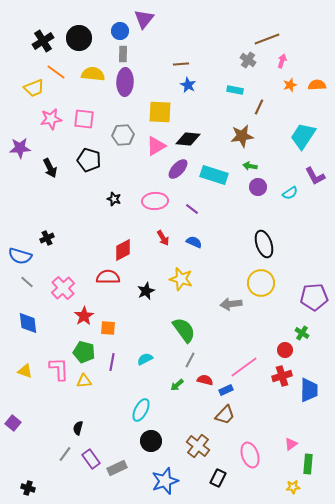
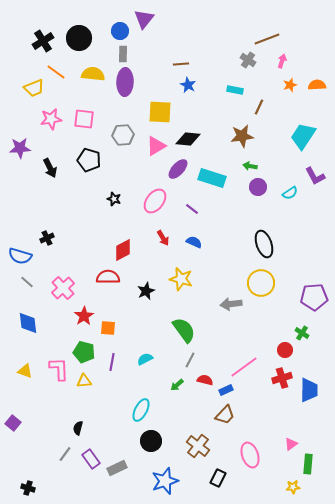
cyan rectangle at (214, 175): moved 2 px left, 3 px down
pink ellipse at (155, 201): rotated 50 degrees counterclockwise
red cross at (282, 376): moved 2 px down
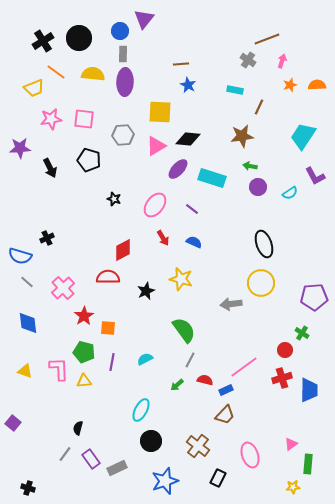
pink ellipse at (155, 201): moved 4 px down
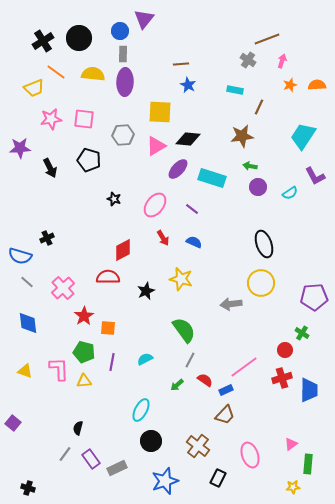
red semicircle at (205, 380): rotated 21 degrees clockwise
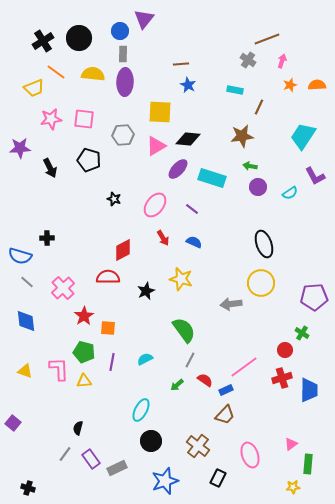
black cross at (47, 238): rotated 24 degrees clockwise
blue diamond at (28, 323): moved 2 px left, 2 px up
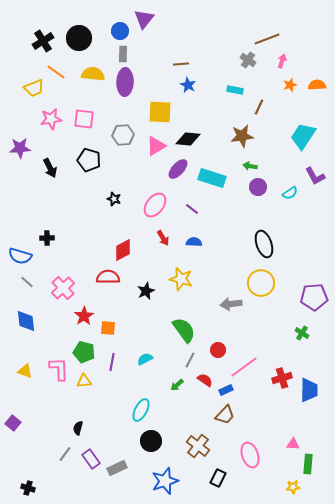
blue semicircle at (194, 242): rotated 21 degrees counterclockwise
red circle at (285, 350): moved 67 px left
pink triangle at (291, 444): moved 2 px right; rotated 40 degrees clockwise
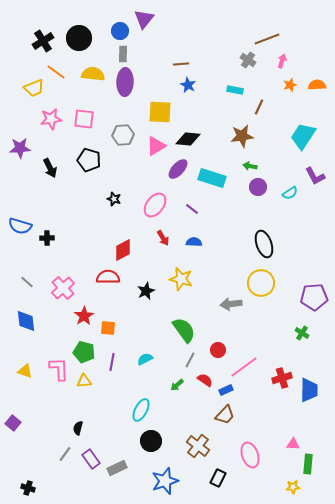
blue semicircle at (20, 256): moved 30 px up
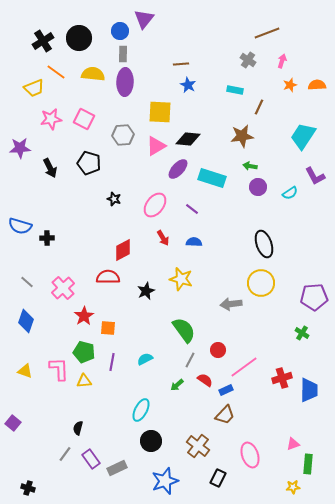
brown line at (267, 39): moved 6 px up
pink square at (84, 119): rotated 20 degrees clockwise
black pentagon at (89, 160): moved 3 px down
blue diamond at (26, 321): rotated 25 degrees clockwise
pink triangle at (293, 444): rotated 24 degrees counterclockwise
